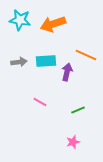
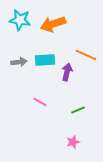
cyan rectangle: moved 1 px left, 1 px up
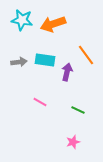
cyan star: moved 2 px right
orange line: rotated 30 degrees clockwise
cyan rectangle: rotated 12 degrees clockwise
green line: rotated 48 degrees clockwise
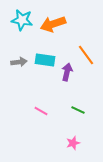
pink line: moved 1 px right, 9 px down
pink star: moved 1 px down
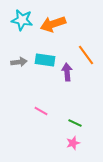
purple arrow: rotated 18 degrees counterclockwise
green line: moved 3 px left, 13 px down
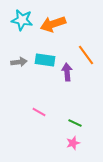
pink line: moved 2 px left, 1 px down
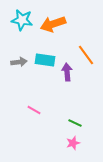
pink line: moved 5 px left, 2 px up
